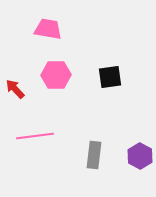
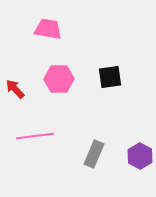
pink hexagon: moved 3 px right, 4 px down
gray rectangle: moved 1 px up; rotated 16 degrees clockwise
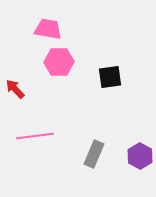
pink hexagon: moved 17 px up
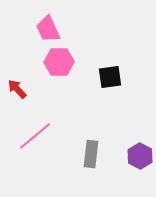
pink trapezoid: rotated 124 degrees counterclockwise
red arrow: moved 2 px right
pink line: rotated 33 degrees counterclockwise
gray rectangle: moved 3 px left; rotated 16 degrees counterclockwise
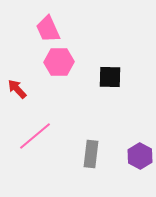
black square: rotated 10 degrees clockwise
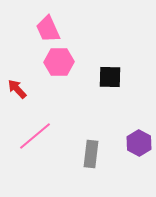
purple hexagon: moved 1 px left, 13 px up
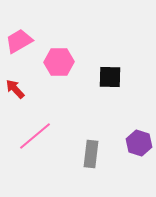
pink trapezoid: moved 29 px left, 12 px down; rotated 84 degrees clockwise
red arrow: moved 2 px left
purple hexagon: rotated 10 degrees counterclockwise
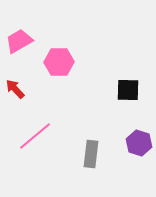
black square: moved 18 px right, 13 px down
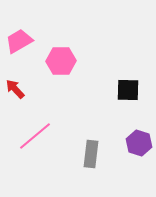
pink hexagon: moved 2 px right, 1 px up
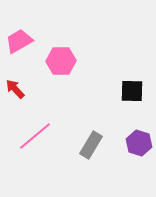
black square: moved 4 px right, 1 px down
gray rectangle: moved 9 px up; rotated 24 degrees clockwise
